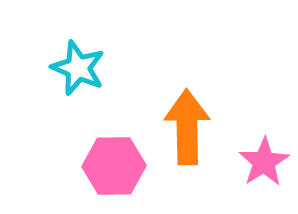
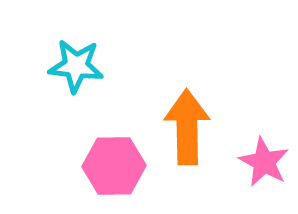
cyan star: moved 2 px left, 2 px up; rotated 16 degrees counterclockwise
pink star: rotated 12 degrees counterclockwise
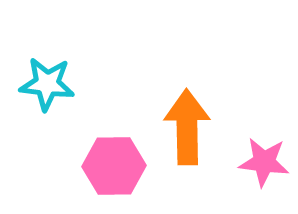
cyan star: moved 29 px left, 18 px down
pink star: rotated 21 degrees counterclockwise
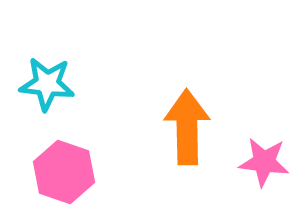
pink hexagon: moved 50 px left, 6 px down; rotated 20 degrees clockwise
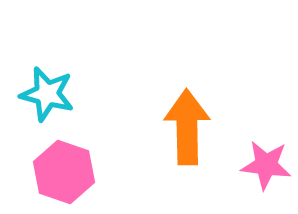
cyan star: moved 10 px down; rotated 8 degrees clockwise
pink star: moved 2 px right, 3 px down
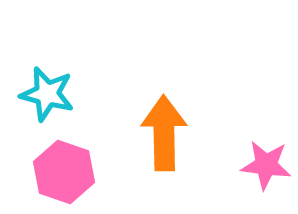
orange arrow: moved 23 px left, 6 px down
